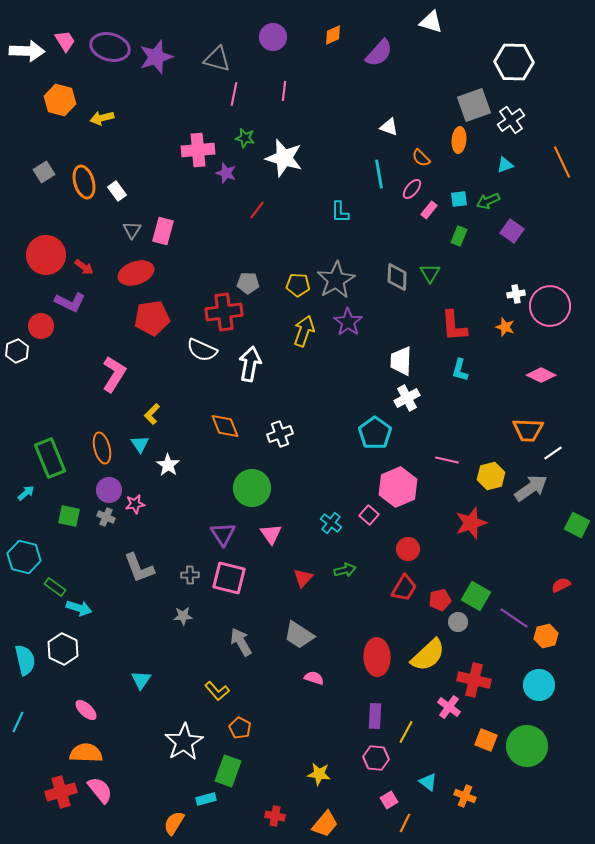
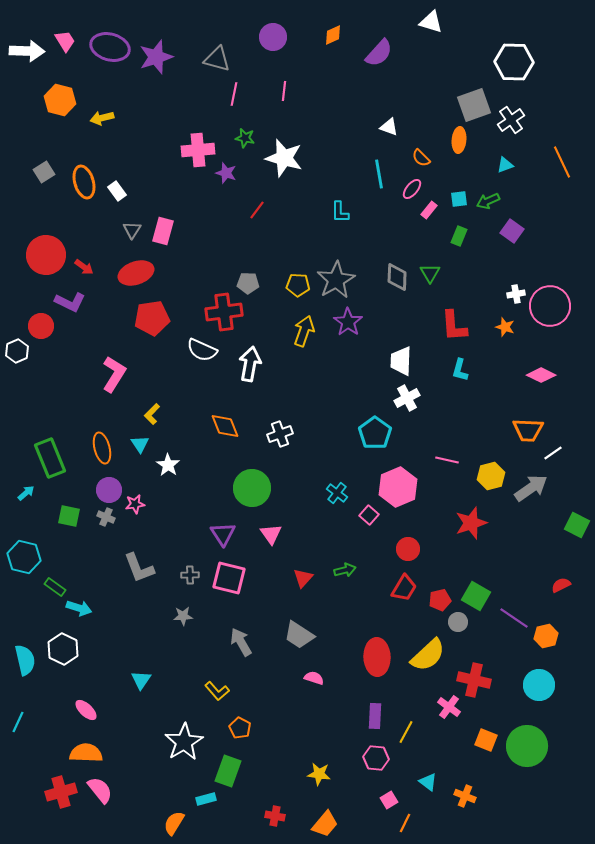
cyan cross at (331, 523): moved 6 px right, 30 px up
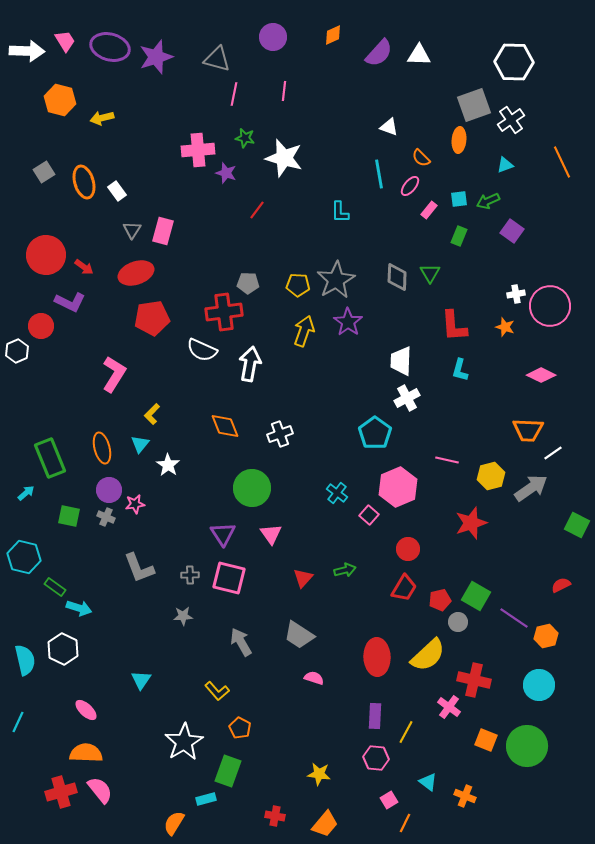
white triangle at (431, 22): moved 12 px left, 33 px down; rotated 15 degrees counterclockwise
pink ellipse at (412, 189): moved 2 px left, 3 px up
cyan triangle at (140, 444): rotated 12 degrees clockwise
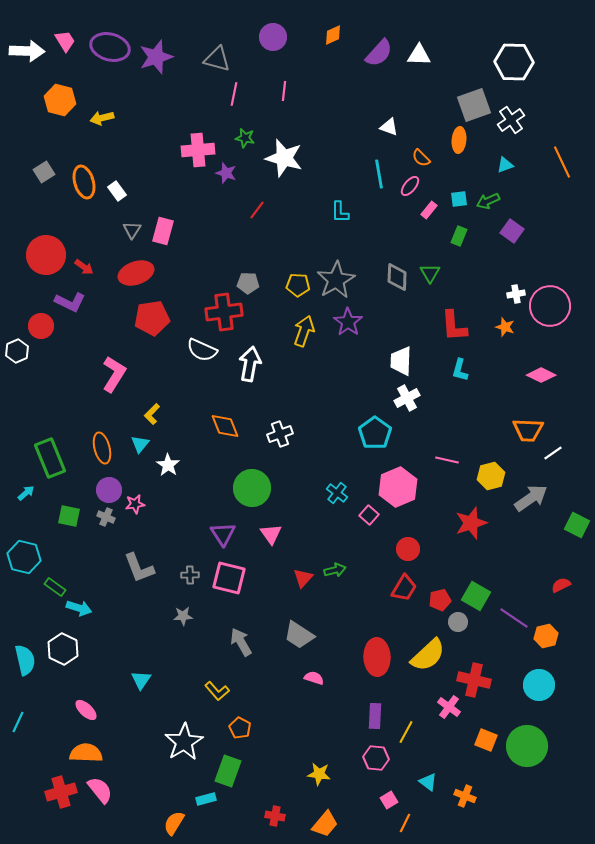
gray arrow at (531, 488): moved 10 px down
green arrow at (345, 570): moved 10 px left
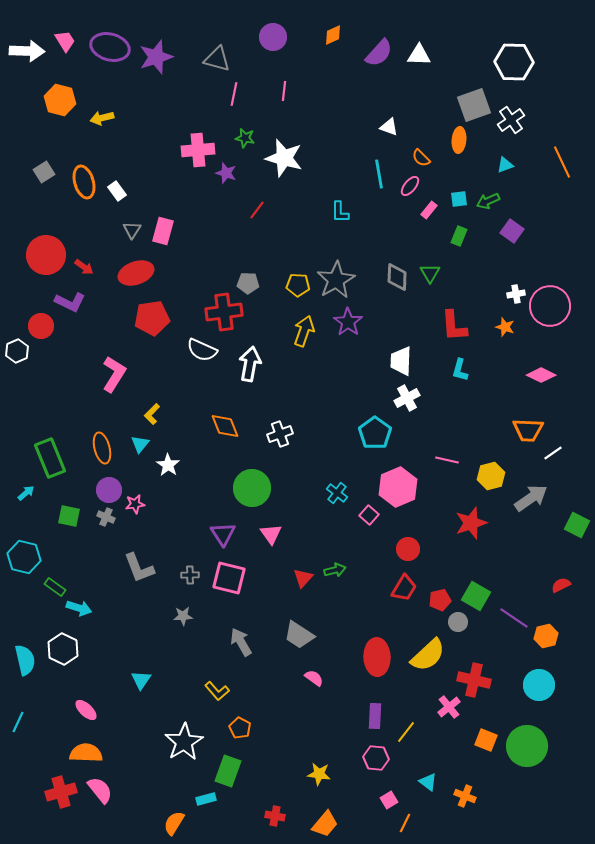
pink semicircle at (314, 678): rotated 18 degrees clockwise
pink cross at (449, 707): rotated 15 degrees clockwise
yellow line at (406, 732): rotated 10 degrees clockwise
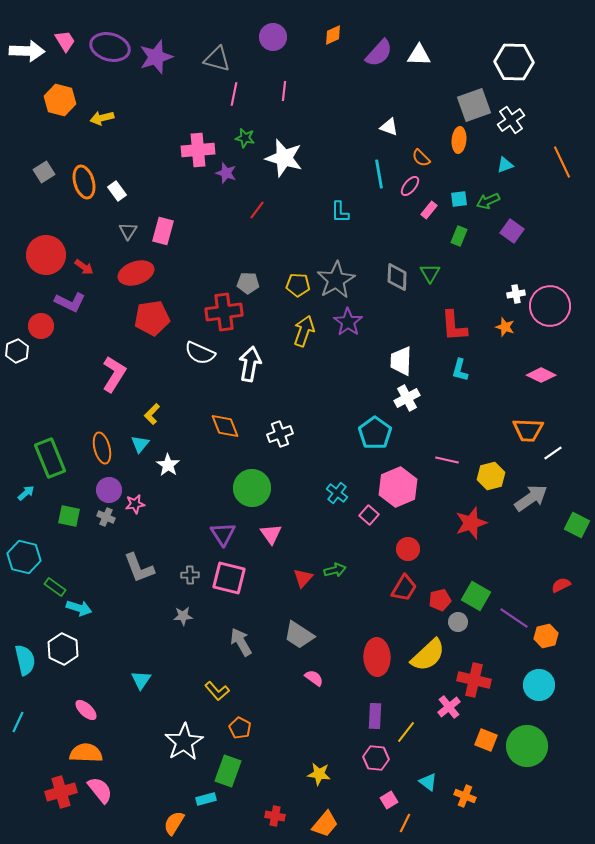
gray triangle at (132, 230): moved 4 px left, 1 px down
white semicircle at (202, 350): moved 2 px left, 3 px down
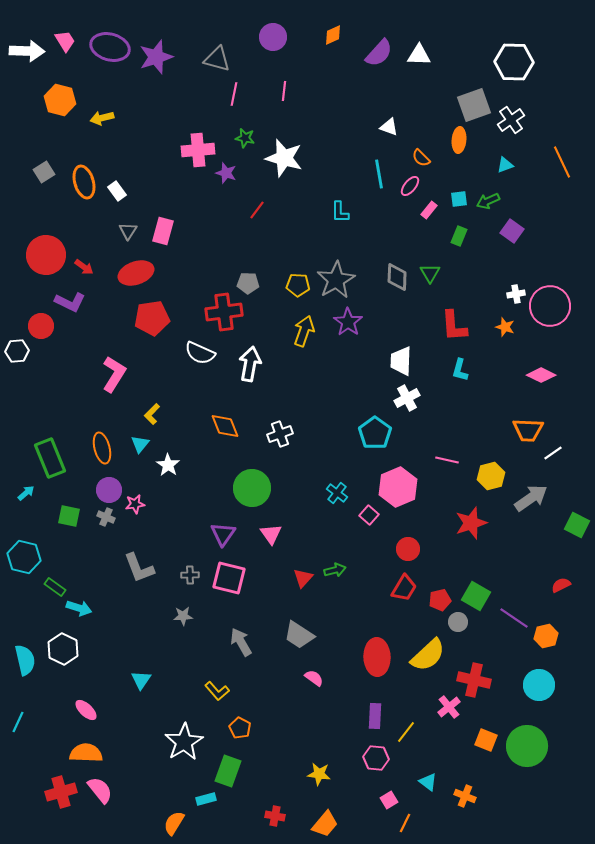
white hexagon at (17, 351): rotated 20 degrees clockwise
purple triangle at (223, 534): rotated 8 degrees clockwise
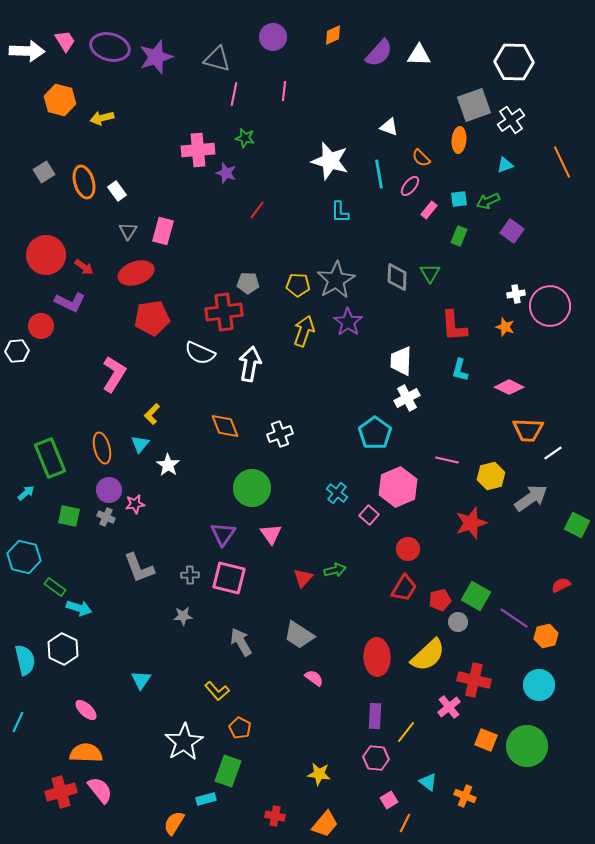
white star at (284, 158): moved 46 px right, 3 px down
pink diamond at (541, 375): moved 32 px left, 12 px down
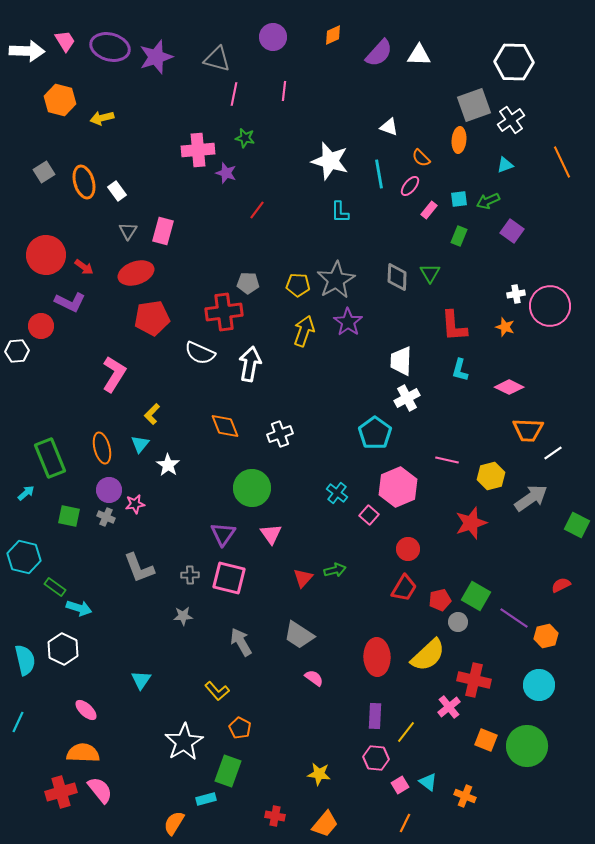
orange semicircle at (86, 753): moved 3 px left
pink square at (389, 800): moved 11 px right, 15 px up
